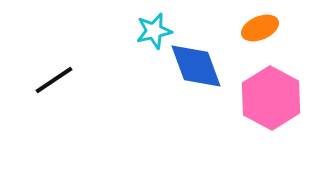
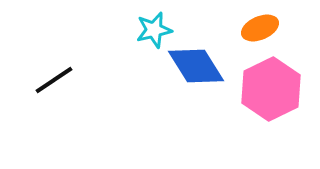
cyan star: moved 1 px up
blue diamond: rotated 12 degrees counterclockwise
pink hexagon: moved 9 px up; rotated 6 degrees clockwise
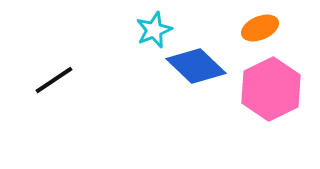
cyan star: rotated 9 degrees counterclockwise
blue diamond: rotated 14 degrees counterclockwise
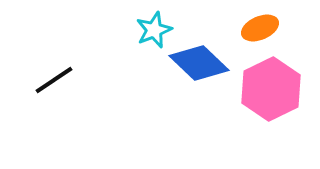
blue diamond: moved 3 px right, 3 px up
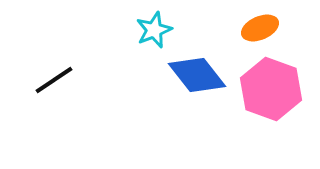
blue diamond: moved 2 px left, 12 px down; rotated 8 degrees clockwise
pink hexagon: rotated 14 degrees counterclockwise
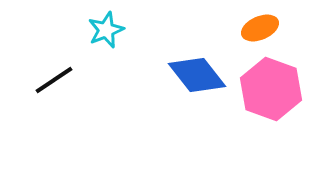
cyan star: moved 48 px left
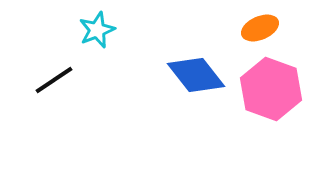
cyan star: moved 9 px left
blue diamond: moved 1 px left
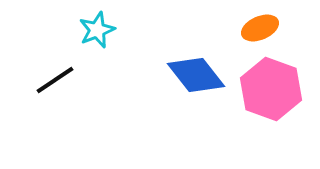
black line: moved 1 px right
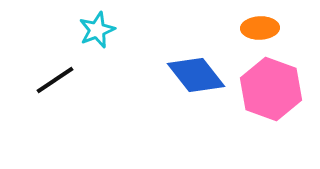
orange ellipse: rotated 21 degrees clockwise
